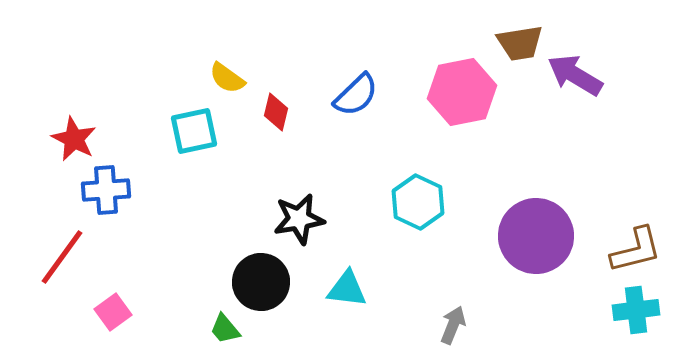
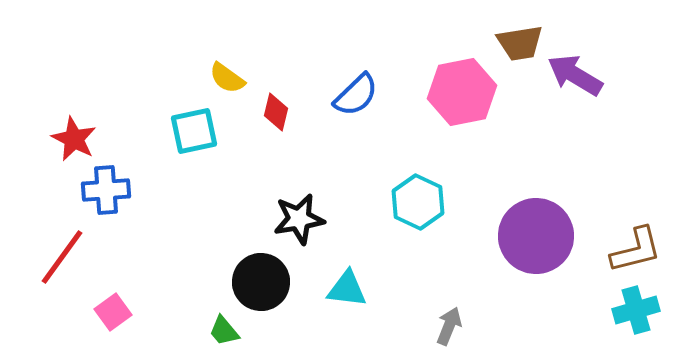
cyan cross: rotated 9 degrees counterclockwise
gray arrow: moved 4 px left, 1 px down
green trapezoid: moved 1 px left, 2 px down
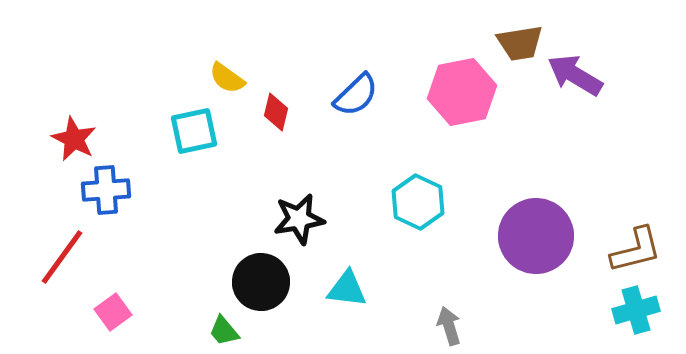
gray arrow: rotated 39 degrees counterclockwise
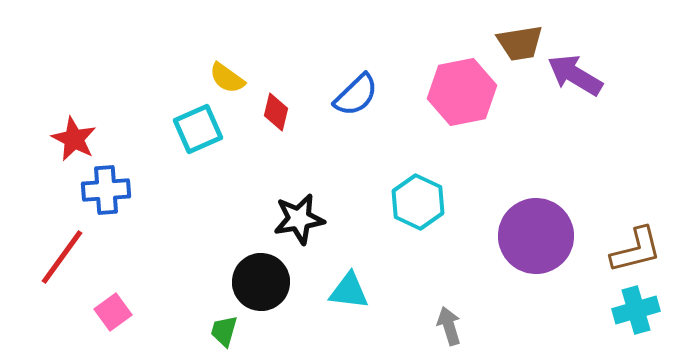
cyan square: moved 4 px right, 2 px up; rotated 12 degrees counterclockwise
cyan triangle: moved 2 px right, 2 px down
green trapezoid: rotated 56 degrees clockwise
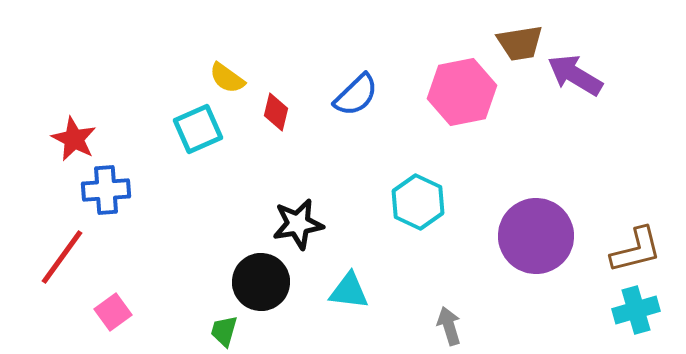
black star: moved 1 px left, 5 px down
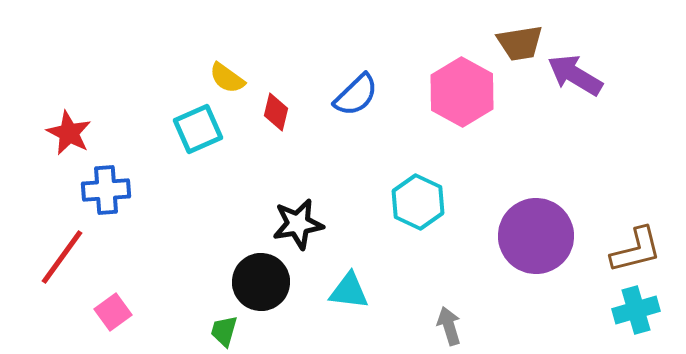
pink hexagon: rotated 20 degrees counterclockwise
red star: moved 5 px left, 6 px up
